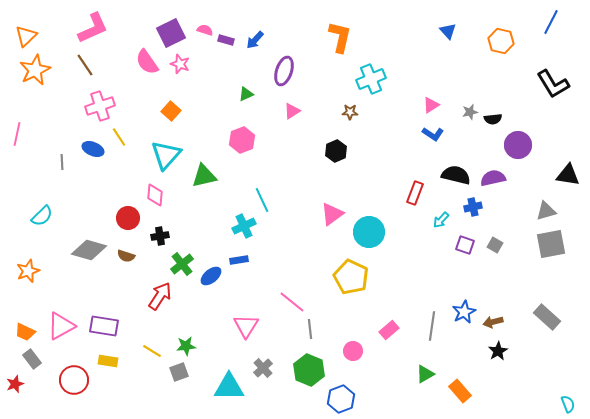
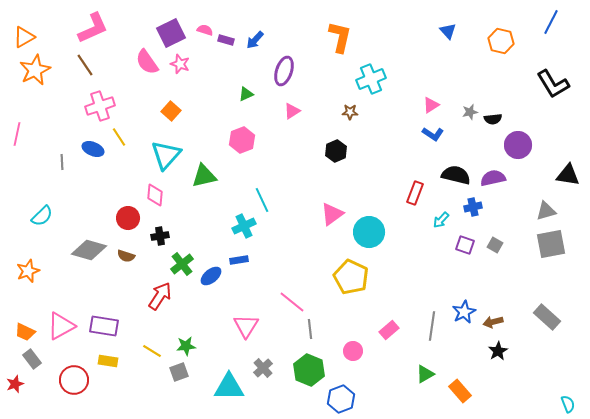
orange triangle at (26, 36): moved 2 px left, 1 px down; rotated 15 degrees clockwise
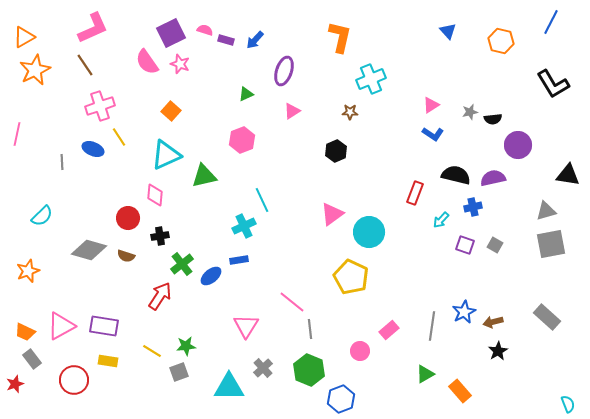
cyan triangle at (166, 155): rotated 24 degrees clockwise
pink circle at (353, 351): moved 7 px right
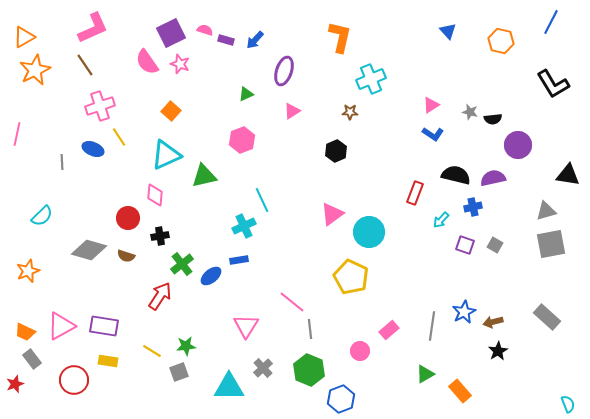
gray star at (470, 112): rotated 28 degrees clockwise
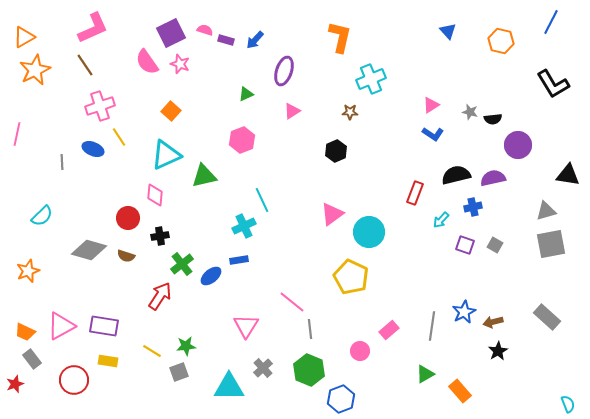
black semicircle at (456, 175): rotated 28 degrees counterclockwise
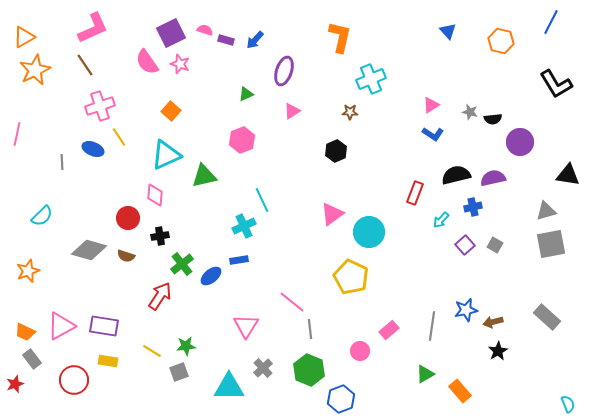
black L-shape at (553, 84): moved 3 px right
purple circle at (518, 145): moved 2 px right, 3 px up
purple square at (465, 245): rotated 30 degrees clockwise
blue star at (464, 312): moved 2 px right, 2 px up; rotated 15 degrees clockwise
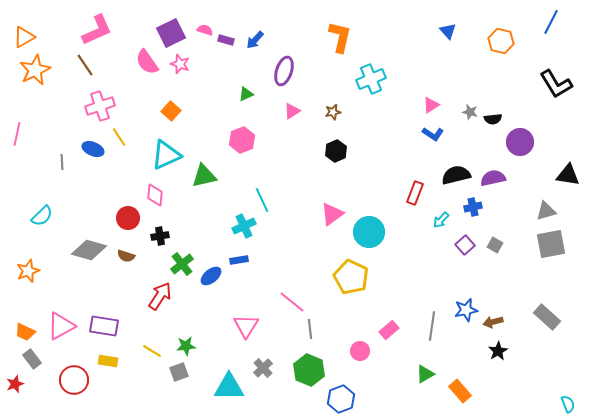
pink L-shape at (93, 28): moved 4 px right, 2 px down
brown star at (350, 112): moved 17 px left; rotated 14 degrees counterclockwise
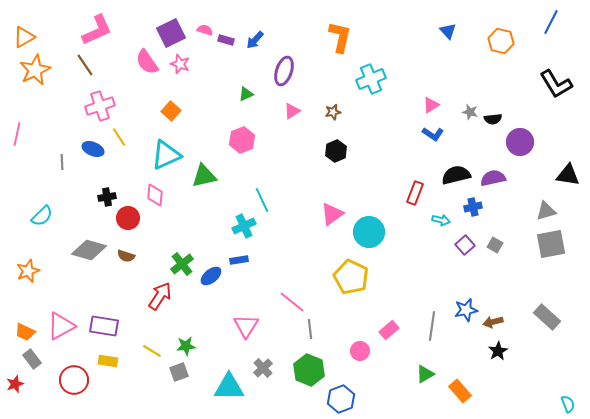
cyan arrow at (441, 220): rotated 120 degrees counterclockwise
black cross at (160, 236): moved 53 px left, 39 px up
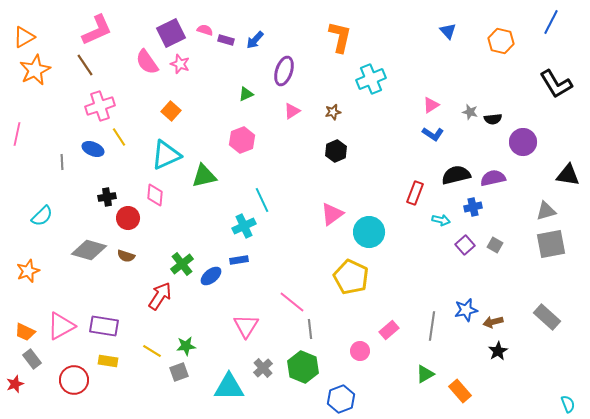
purple circle at (520, 142): moved 3 px right
green hexagon at (309, 370): moved 6 px left, 3 px up
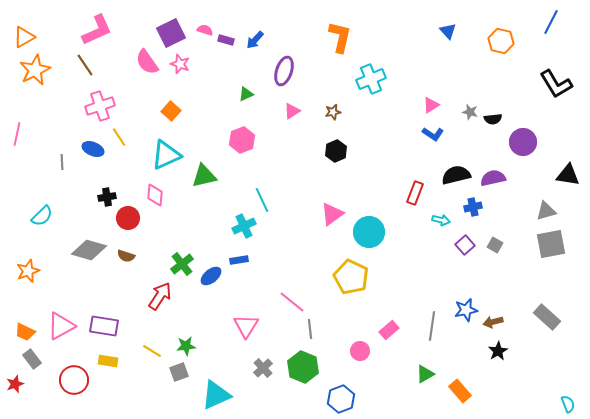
cyan triangle at (229, 387): moved 13 px left, 8 px down; rotated 24 degrees counterclockwise
